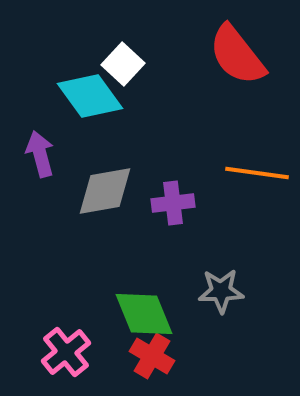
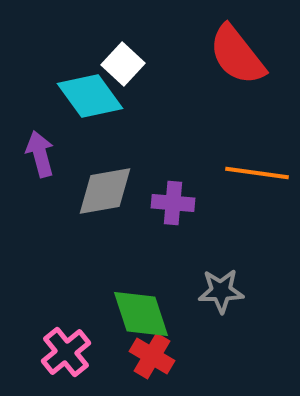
purple cross: rotated 12 degrees clockwise
green diamond: moved 3 px left; rotated 4 degrees clockwise
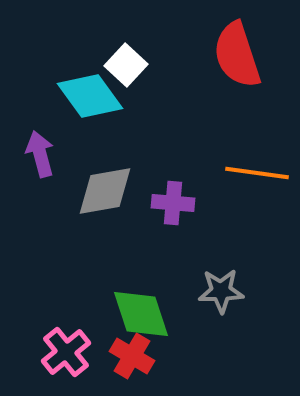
red semicircle: rotated 20 degrees clockwise
white square: moved 3 px right, 1 px down
red cross: moved 20 px left
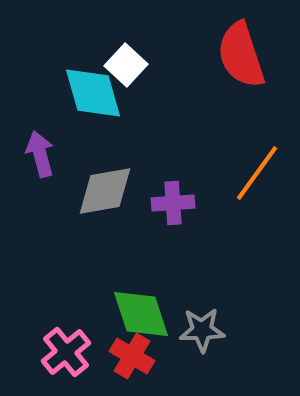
red semicircle: moved 4 px right
cyan diamond: moved 3 px right, 3 px up; rotated 20 degrees clockwise
orange line: rotated 62 degrees counterclockwise
purple cross: rotated 9 degrees counterclockwise
gray star: moved 19 px left, 39 px down
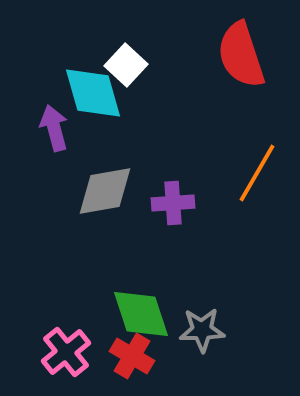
purple arrow: moved 14 px right, 26 px up
orange line: rotated 6 degrees counterclockwise
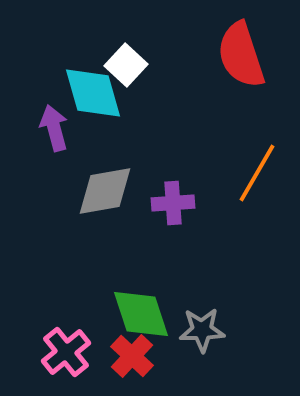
red cross: rotated 12 degrees clockwise
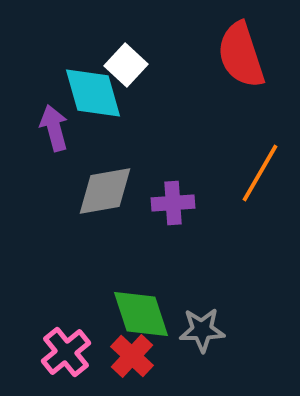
orange line: moved 3 px right
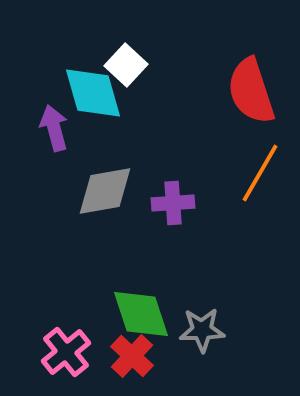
red semicircle: moved 10 px right, 36 px down
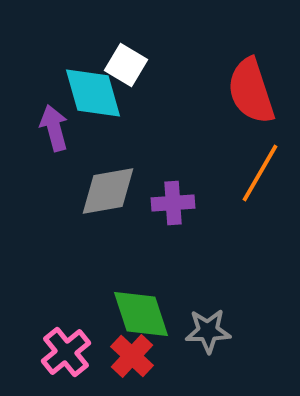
white square: rotated 12 degrees counterclockwise
gray diamond: moved 3 px right
gray star: moved 6 px right, 1 px down
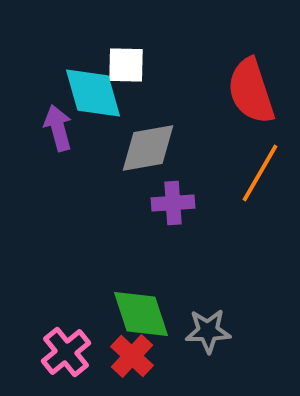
white square: rotated 30 degrees counterclockwise
purple arrow: moved 4 px right
gray diamond: moved 40 px right, 43 px up
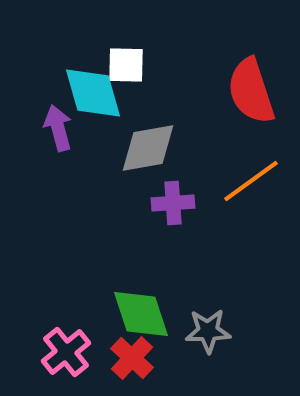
orange line: moved 9 px left, 8 px down; rotated 24 degrees clockwise
red cross: moved 2 px down
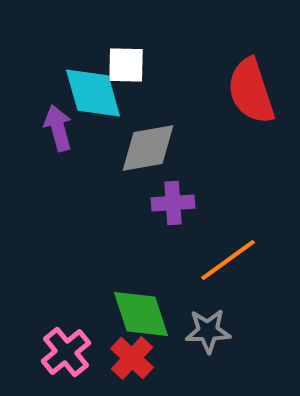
orange line: moved 23 px left, 79 px down
